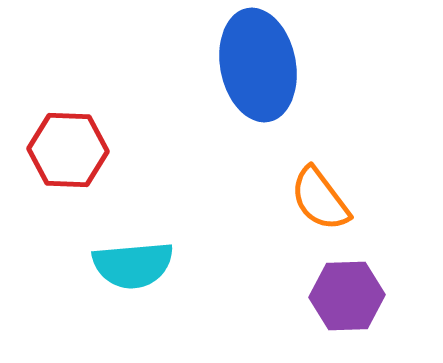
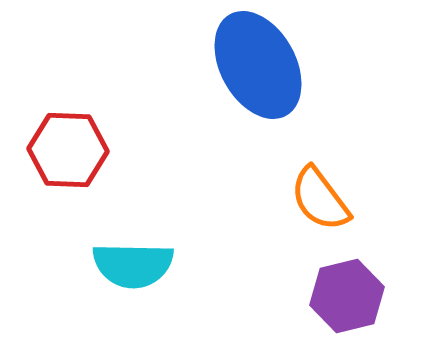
blue ellipse: rotated 18 degrees counterclockwise
cyan semicircle: rotated 6 degrees clockwise
purple hexagon: rotated 12 degrees counterclockwise
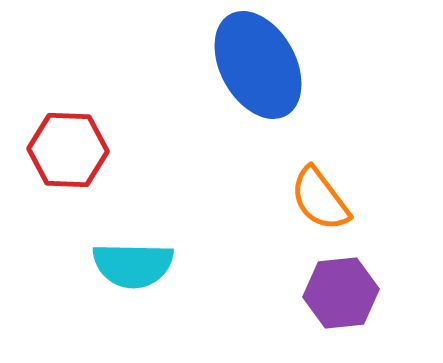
purple hexagon: moved 6 px left, 3 px up; rotated 8 degrees clockwise
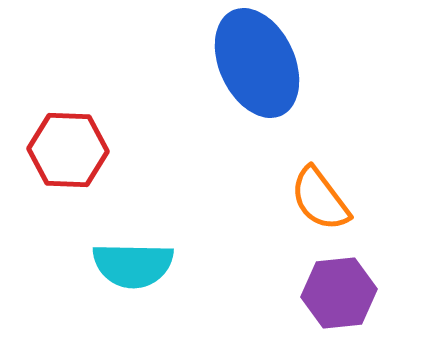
blue ellipse: moved 1 px left, 2 px up; rotated 4 degrees clockwise
purple hexagon: moved 2 px left
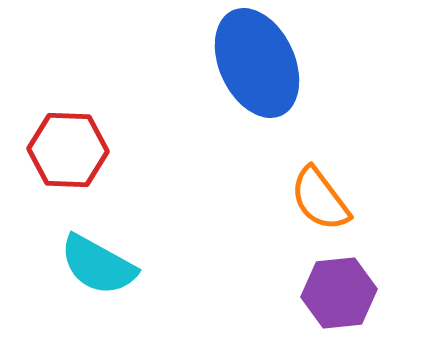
cyan semicircle: moved 35 px left; rotated 28 degrees clockwise
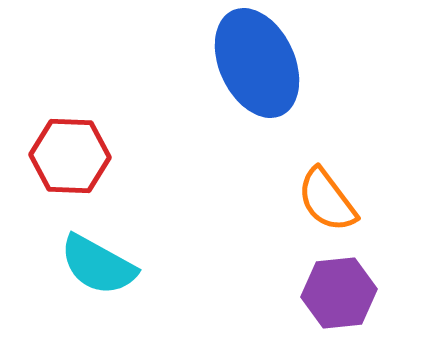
red hexagon: moved 2 px right, 6 px down
orange semicircle: moved 7 px right, 1 px down
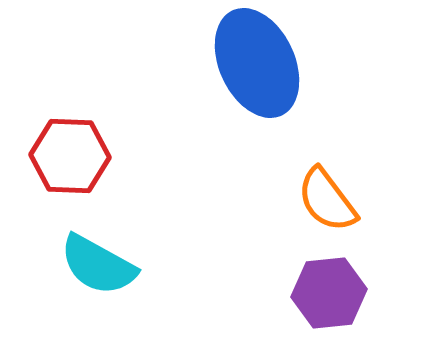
purple hexagon: moved 10 px left
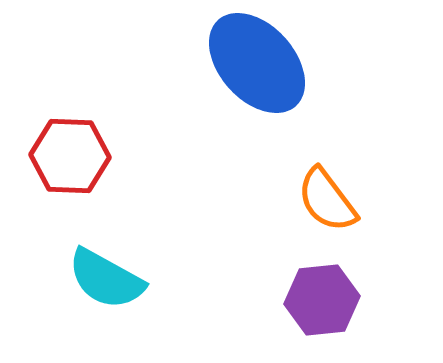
blue ellipse: rotated 17 degrees counterclockwise
cyan semicircle: moved 8 px right, 14 px down
purple hexagon: moved 7 px left, 7 px down
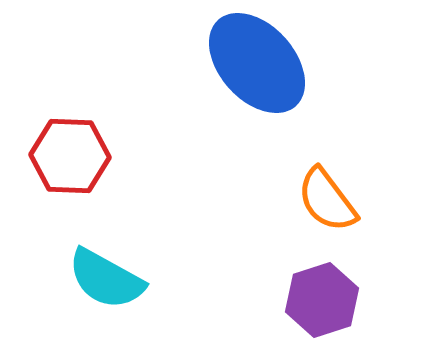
purple hexagon: rotated 12 degrees counterclockwise
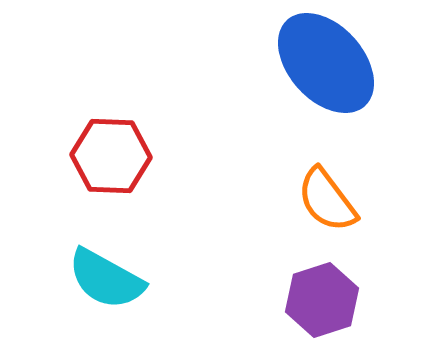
blue ellipse: moved 69 px right
red hexagon: moved 41 px right
